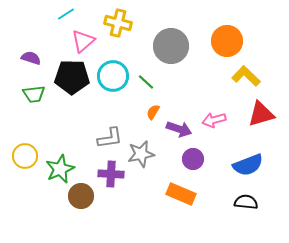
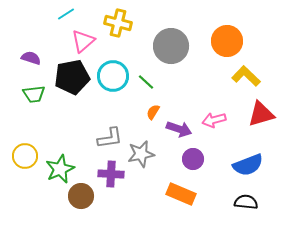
black pentagon: rotated 12 degrees counterclockwise
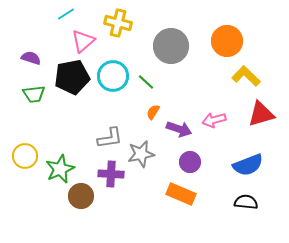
purple circle: moved 3 px left, 3 px down
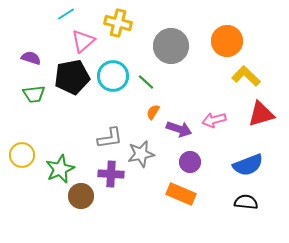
yellow circle: moved 3 px left, 1 px up
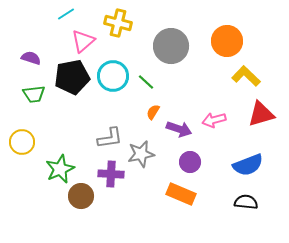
yellow circle: moved 13 px up
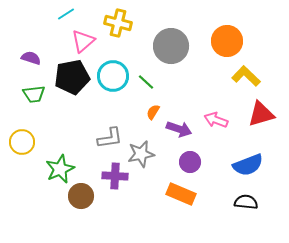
pink arrow: moved 2 px right; rotated 35 degrees clockwise
purple cross: moved 4 px right, 2 px down
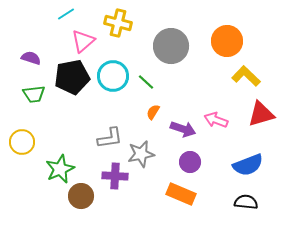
purple arrow: moved 4 px right
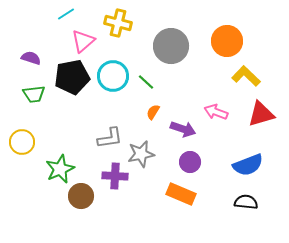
pink arrow: moved 8 px up
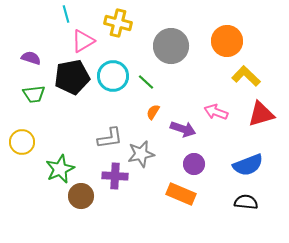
cyan line: rotated 72 degrees counterclockwise
pink triangle: rotated 10 degrees clockwise
purple circle: moved 4 px right, 2 px down
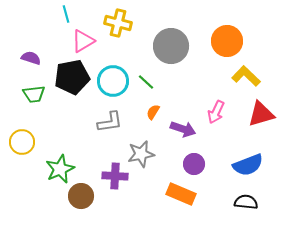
cyan circle: moved 5 px down
pink arrow: rotated 85 degrees counterclockwise
gray L-shape: moved 16 px up
